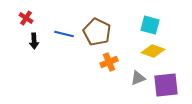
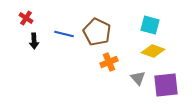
gray triangle: rotated 49 degrees counterclockwise
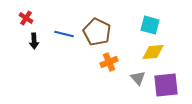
yellow diamond: moved 1 px down; rotated 25 degrees counterclockwise
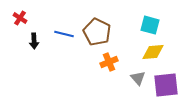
red cross: moved 6 px left
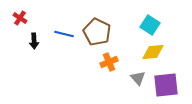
cyan square: rotated 18 degrees clockwise
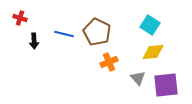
red cross: rotated 16 degrees counterclockwise
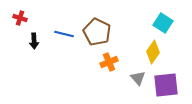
cyan square: moved 13 px right, 2 px up
yellow diamond: rotated 50 degrees counterclockwise
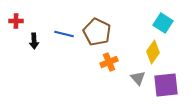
red cross: moved 4 px left, 3 px down; rotated 16 degrees counterclockwise
